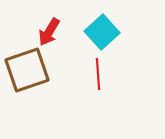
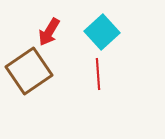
brown square: moved 2 px right, 1 px down; rotated 15 degrees counterclockwise
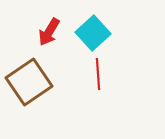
cyan square: moved 9 px left, 1 px down
brown square: moved 11 px down
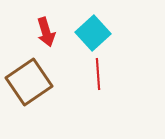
red arrow: moved 3 px left; rotated 48 degrees counterclockwise
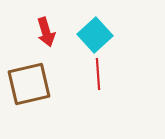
cyan square: moved 2 px right, 2 px down
brown square: moved 2 px down; rotated 21 degrees clockwise
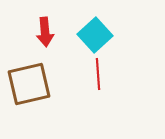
red arrow: moved 1 px left; rotated 12 degrees clockwise
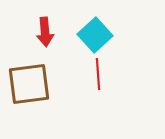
brown square: rotated 6 degrees clockwise
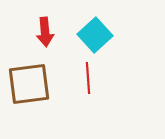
red line: moved 10 px left, 4 px down
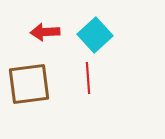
red arrow: rotated 92 degrees clockwise
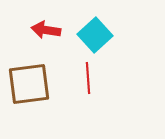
red arrow: moved 1 px right, 2 px up; rotated 12 degrees clockwise
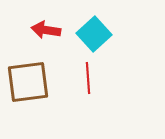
cyan square: moved 1 px left, 1 px up
brown square: moved 1 px left, 2 px up
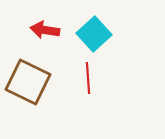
red arrow: moved 1 px left
brown square: rotated 33 degrees clockwise
